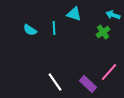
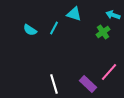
cyan line: rotated 32 degrees clockwise
white line: moved 1 px left, 2 px down; rotated 18 degrees clockwise
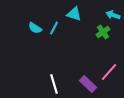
cyan semicircle: moved 5 px right, 2 px up
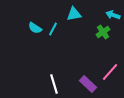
cyan triangle: rotated 28 degrees counterclockwise
cyan line: moved 1 px left, 1 px down
pink line: moved 1 px right
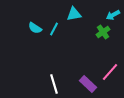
cyan arrow: rotated 48 degrees counterclockwise
cyan line: moved 1 px right
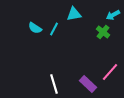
green cross: rotated 16 degrees counterclockwise
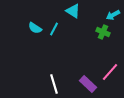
cyan triangle: moved 1 px left, 3 px up; rotated 42 degrees clockwise
green cross: rotated 16 degrees counterclockwise
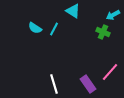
purple rectangle: rotated 12 degrees clockwise
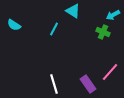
cyan semicircle: moved 21 px left, 3 px up
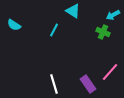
cyan line: moved 1 px down
